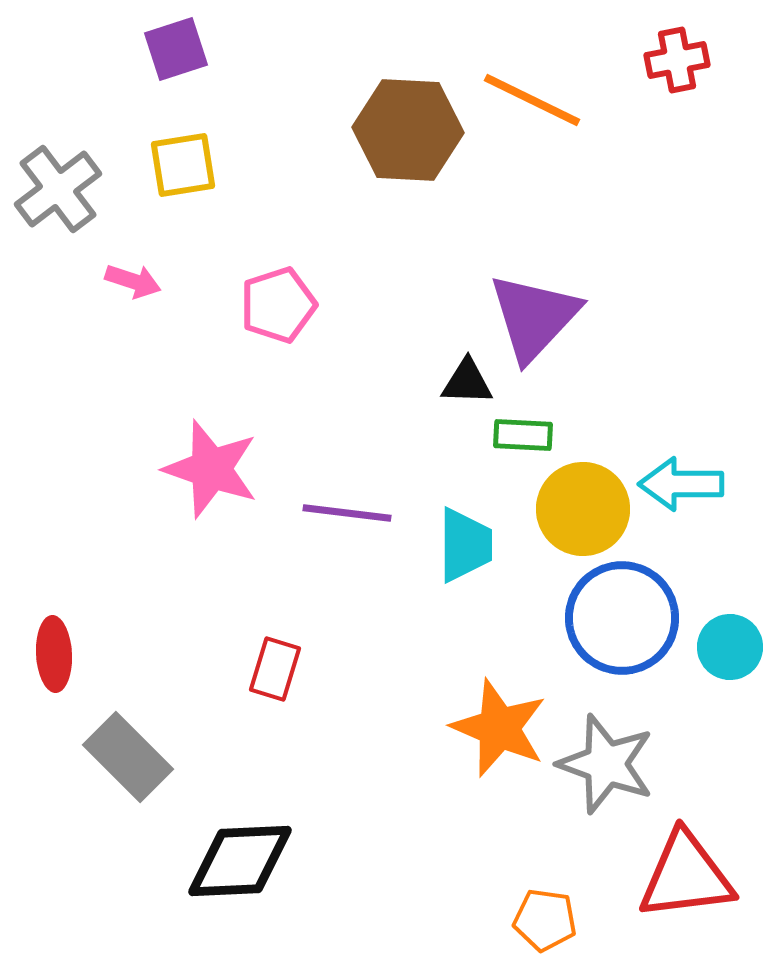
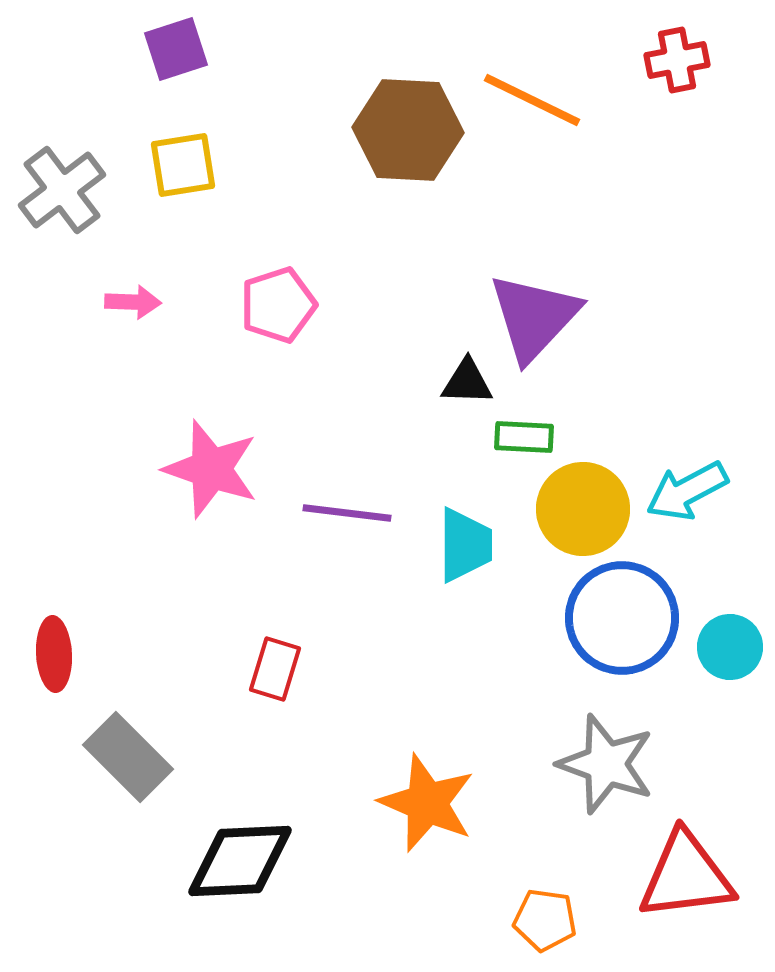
gray cross: moved 4 px right, 1 px down
pink arrow: moved 21 px down; rotated 16 degrees counterclockwise
green rectangle: moved 1 px right, 2 px down
cyan arrow: moved 6 px right, 7 px down; rotated 28 degrees counterclockwise
orange star: moved 72 px left, 75 px down
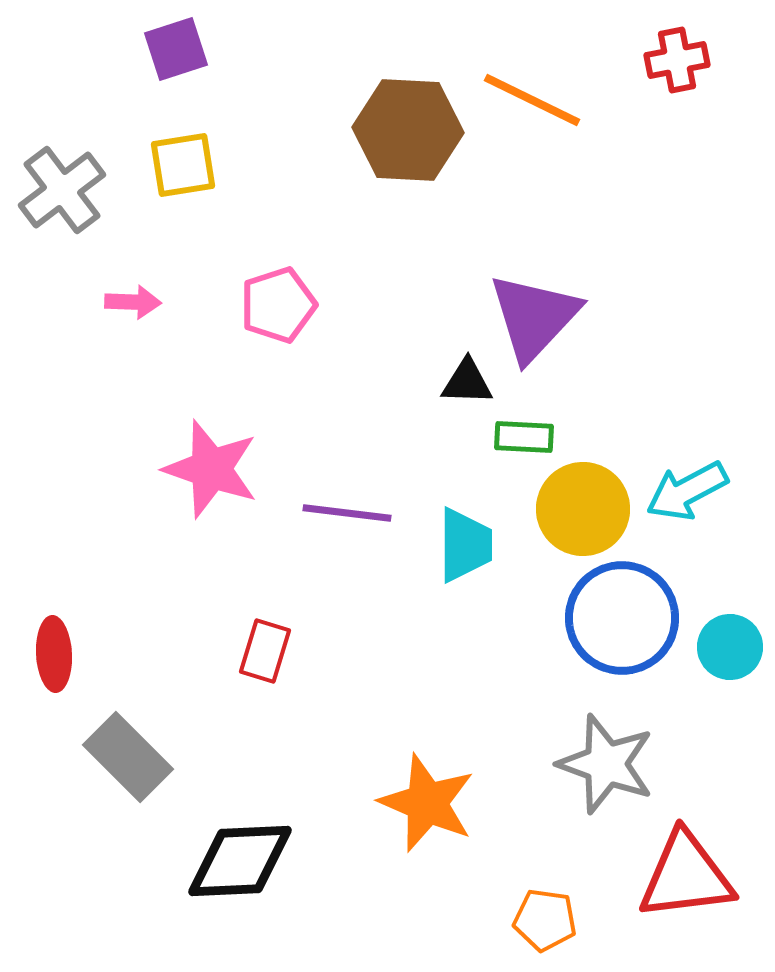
red rectangle: moved 10 px left, 18 px up
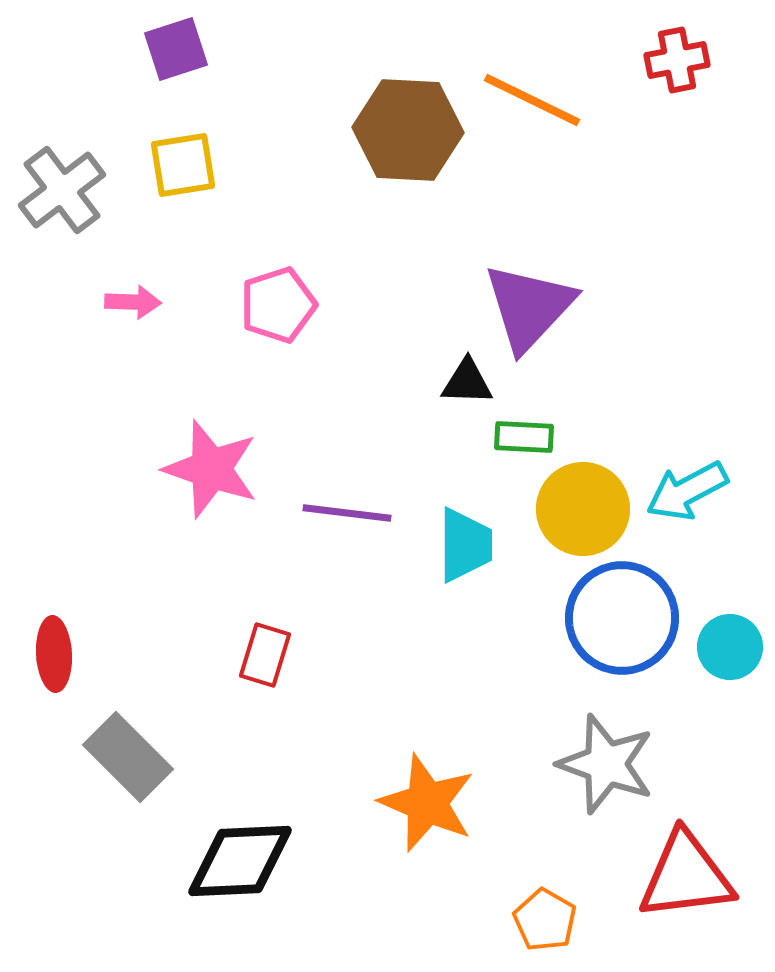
purple triangle: moved 5 px left, 10 px up
red rectangle: moved 4 px down
orange pentagon: rotated 22 degrees clockwise
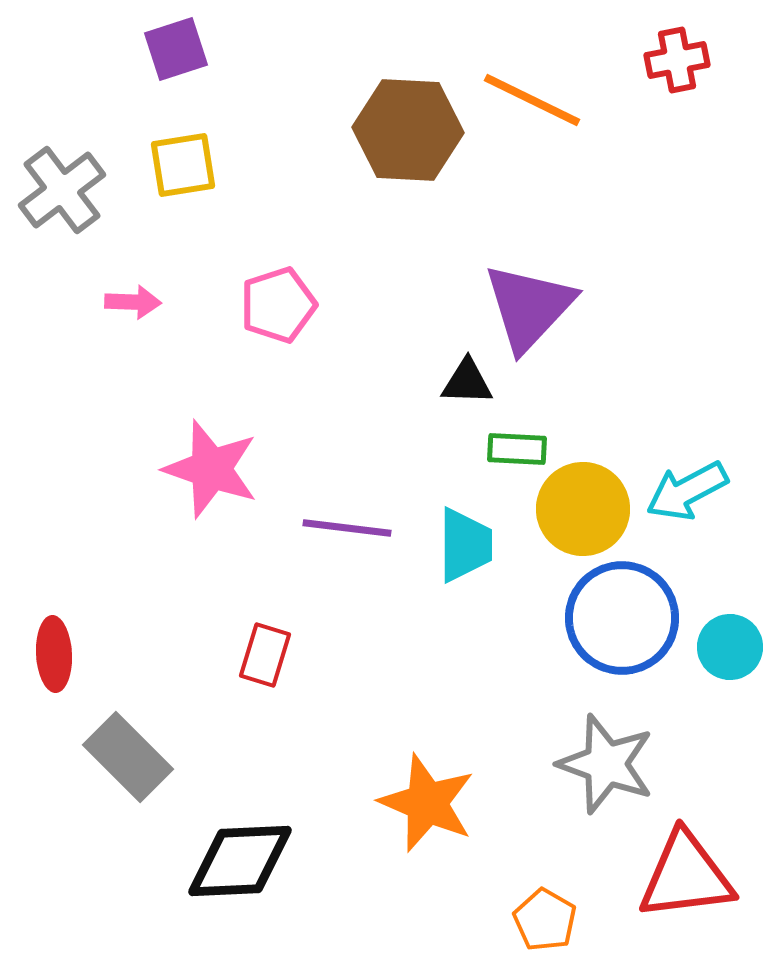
green rectangle: moved 7 px left, 12 px down
purple line: moved 15 px down
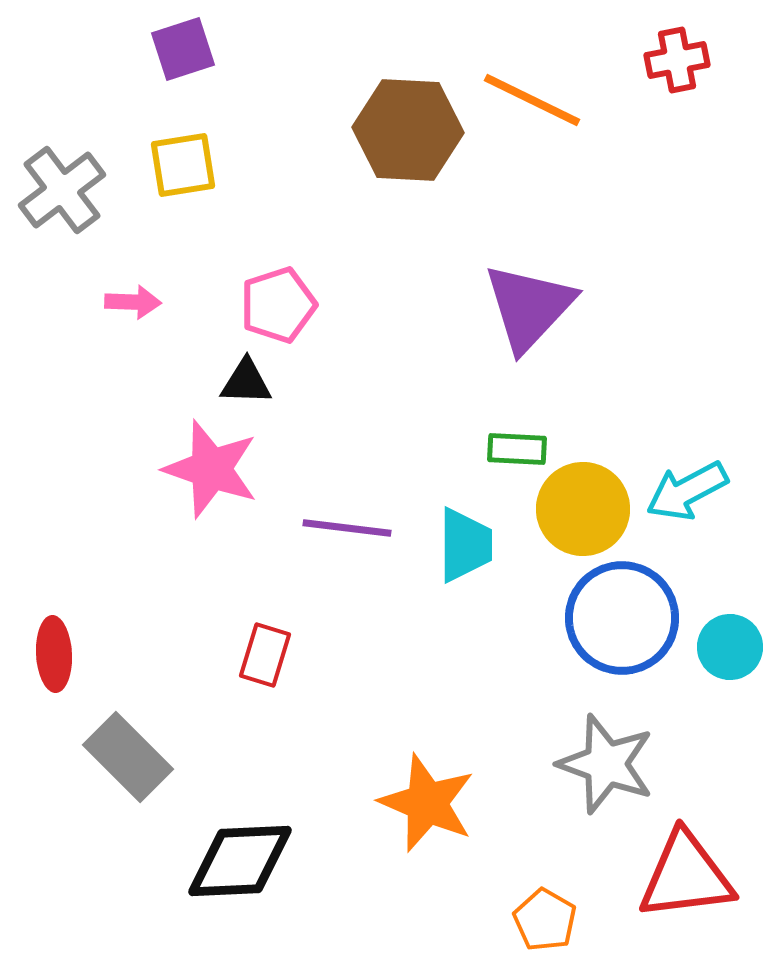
purple square: moved 7 px right
black triangle: moved 221 px left
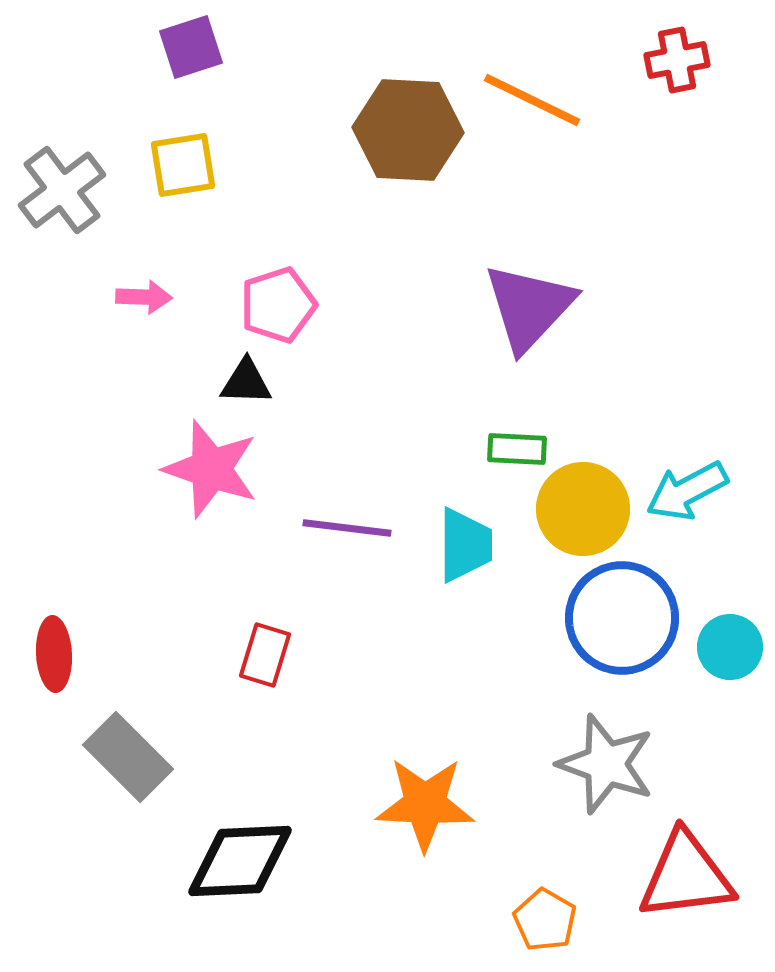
purple square: moved 8 px right, 2 px up
pink arrow: moved 11 px right, 5 px up
orange star: moved 2 px left, 1 px down; rotated 20 degrees counterclockwise
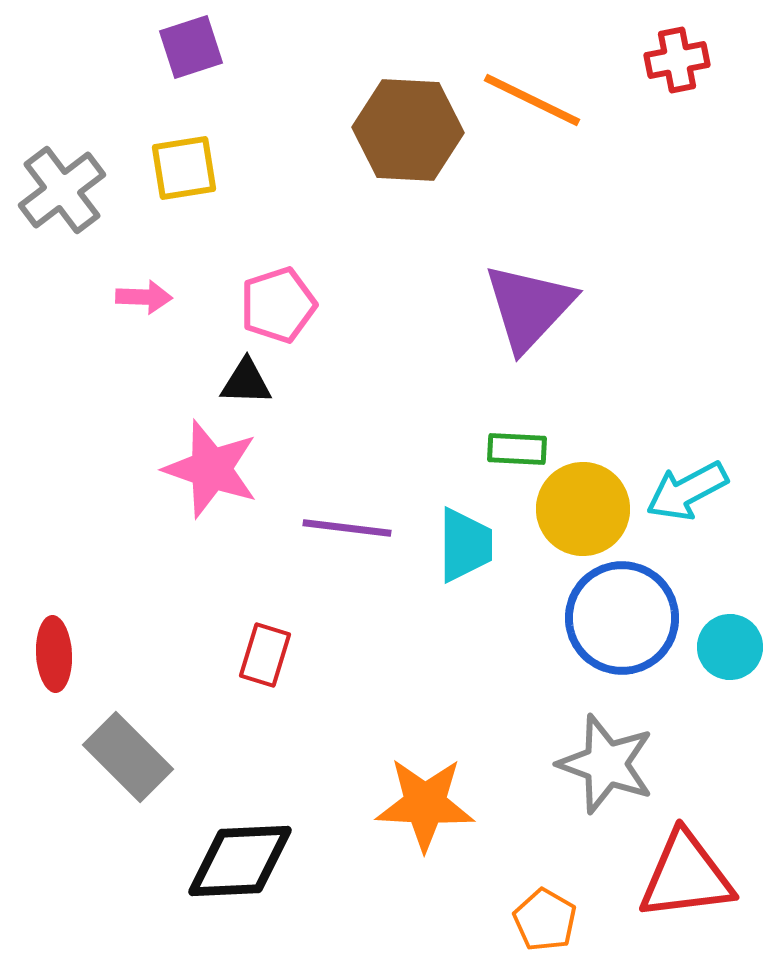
yellow square: moved 1 px right, 3 px down
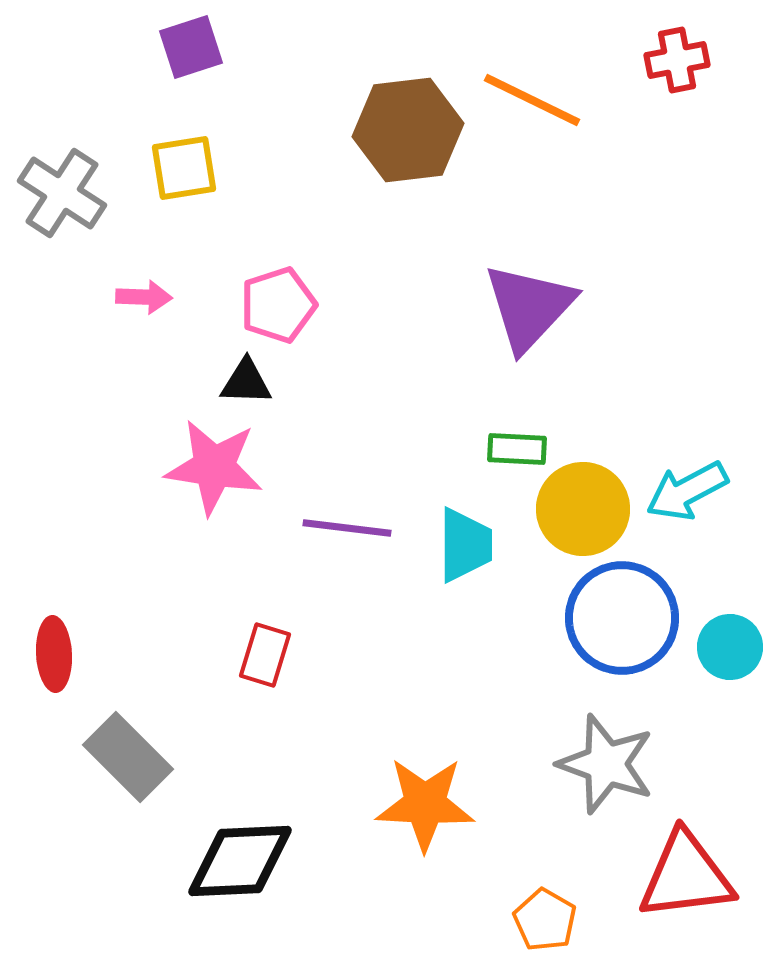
brown hexagon: rotated 10 degrees counterclockwise
gray cross: moved 3 px down; rotated 20 degrees counterclockwise
pink star: moved 3 px right, 2 px up; rotated 10 degrees counterclockwise
